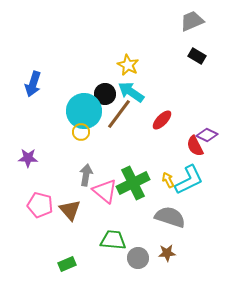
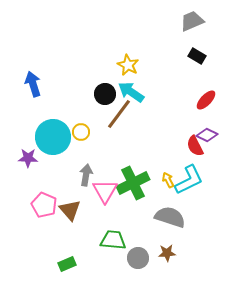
blue arrow: rotated 145 degrees clockwise
cyan circle: moved 31 px left, 26 px down
red ellipse: moved 44 px right, 20 px up
pink triangle: rotated 20 degrees clockwise
pink pentagon: moved 4 px right; rotated 10 degrees clockwise
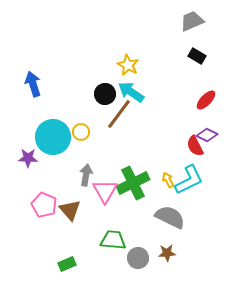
gray semicircle: rotated 8 degrees clockwise
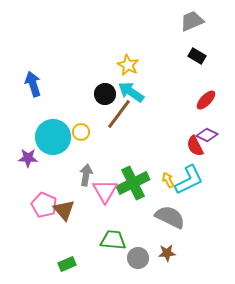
brown triangle: moved 6 px left
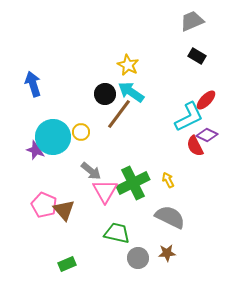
purple star: moved 8 px right, 8 px up; rotated 18 degrees clockwise
gray arrow: moved 5 px right, 4 px up; rotated 120 degrees clockwise
cyan L-shape: moved 63 px up
green trapezoid: moved 4 px right, 7 px up; rotated 8 degrees clockwise
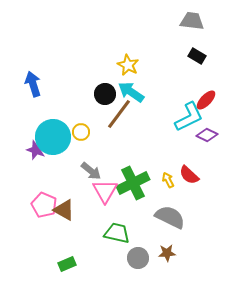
gray trapezoid: rotated 30 degrees clockwise
red semicircle: moved 6 px left, 29 px down; rotated 20 degrees counterclockwise
brown triangle: rotated 20 degrees counterclockwise
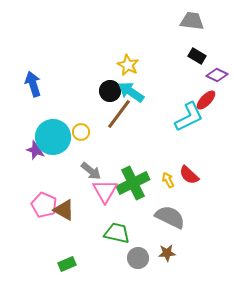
black circle: moved 5 px right, 3 px up
purple diamond: moved 10 px right, 60 px up
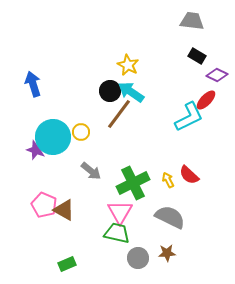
pink triangle: moved 15 px right, 21 px down
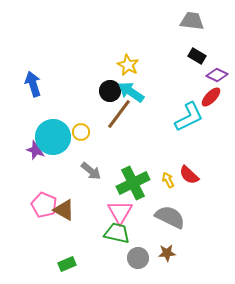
red ellipse: moved 5 px right, 3 px up
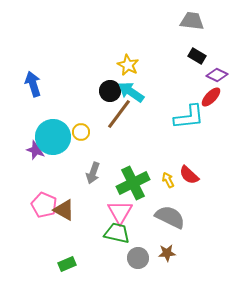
cyan L-shape: rotated 20 degrees clockwise
gray arrow: moved 2 px right, 2 px down; rotated 70 degrees clockwise
